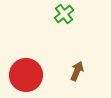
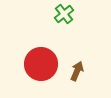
red circle: moved 15 px right, 11 px up
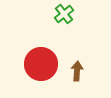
brown arrow: rotated 18 degrees counterclockwise
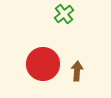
red circle: moved 2 px right
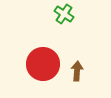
green cross: rotated 18 degrees counterclockwise
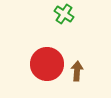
red circle: moved 4 px right
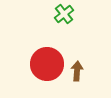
green cross: rotated 18 degrees clockwise
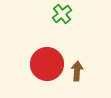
green cross: moved 2 px left
